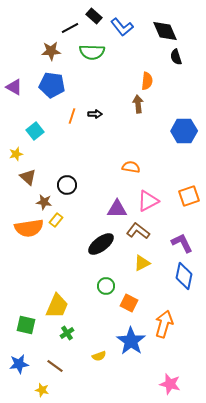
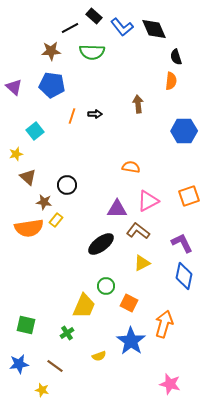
black diamond at (165, 31): moved 11 px left, 2 px up
orange semicircle at (147, 81): moved 24 px right
purple triangle at (14, 87): rotated 12 degrees clockwise
yellow trapezoid at (57, 306): moved 27 px right
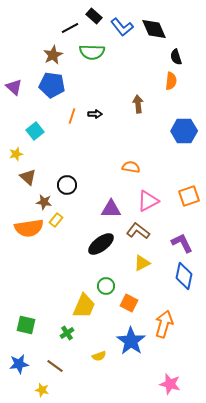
brown star at (51, 51): moved 2 px right, 4 px down; rotated 24 degrees counterclockwise
purple triangle at (117, 209): moved 6 px left
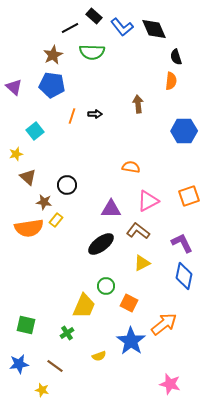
orange arrow at (164, 324): rotated 36 degrees clockwise
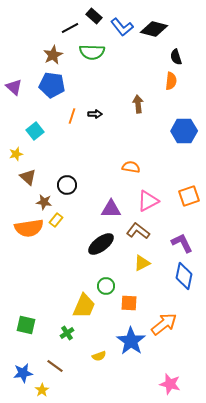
black diamond at (154, 29): rotated 52 degrees counterclockwise
orange square at (129, 303): rotated 24 degrees counterclockwise
blue star at (19, 364): moved 4 px right, 9 px down
yellow star at (42, 390): rotated 24 degrees clockwise
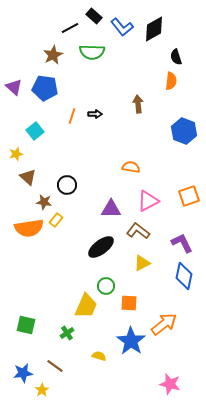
black diamond at (154, 29): rotated 44 degrees counterclockwise
blue pentagon at (52, 85): moved 7 px left, 3 px down
blue hexagon at (184, 131): rotated 20 degrees clockwise
black ellipse at (101, 244): moved 3 px down
yellow trapezoid at (84, 306): moved 2 px right
yellow semicircle at (99, 356): rotated 144 degrees counterclockwise
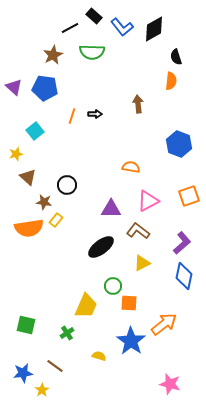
blue hexagon at (184, 131): moved 5 px left, 13 px down
purple L-shape at (182, 243): rotated 75 degrees clockwise
green circle at (106, 286): moved 7 px right
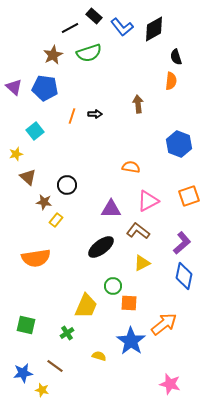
green semicircle at (92, 52): moved 3 px left, 1 px down; rotated 20 degrees counterclockwise
orange semicircle at (29, 228): moved 7 px right, 30 px down
yellow star at (42, 390): rotated 24 degrees counterclockwise
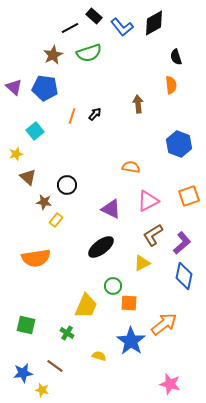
black diamond at (154, 29): moved 6 px up
orange semicircle at (171, 81): moved 4 px down; rotated 12 degrees counterclockwise
black arrow at (95, 114): rotated 48 degrees counterclockwise
purple triangle at (111, 209): rotated 25 degrees clockwise
brown L-shape at (138, 231): moved 15 px right, 4 px down; rotated 70 degrees counterclockwise
green cross at (67, 333): rotated 24 degrees counterclockwise
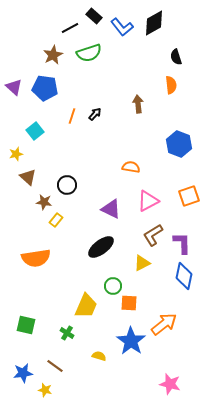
purple L-shape at (182, 243): rotated 50 degrees counterclockwise
yellow star at (42, 390): moved 3 px right
